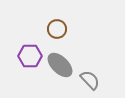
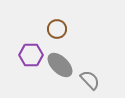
purple hexagon: moved 1 px right, 1 px up
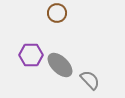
brown circle: moved 16 px up
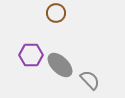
brown circle: moved 1 px left
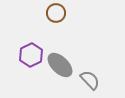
purple hexagon: rotated 25 degrees counterclockwise
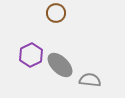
gray semicircle: rotated 40 degrees counterclockwise
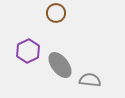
purple hexagon: moved 3 px left, 4 px up
gray ellipse: rotated 8 degrees clockwise
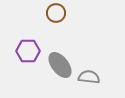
purple hexagon: rotated 25 degrees clockwise
gray semicircle: moved 1 px left, 3 px up
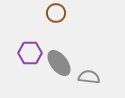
purple hexagon: moved 2 px right, 2 px down
gray ellipse: moved 1 px left, 2 px up
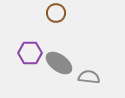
gray ellipse: rotated 16 degrees counterclockwise
